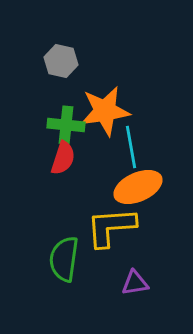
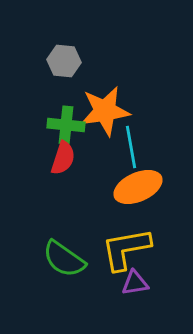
gray hexagon: moved 3 px right; rotated 8 degrees counterclockwise
yellow L-shape: moved 15 px right, 22 px down; rotated 6 degrees counterclockwise
green semicircle: rotated 63 degrees counterclockwise
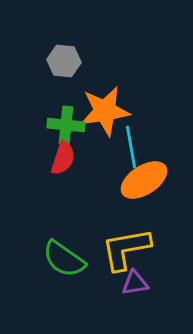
orange ellipse: moved 6 px right, 7 px up; rotated 9 degrees counterclockwise
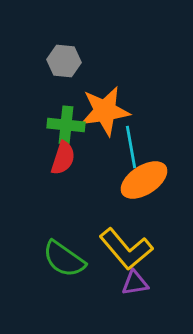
yellow L-shape: rotated 120 degrees counterclockwise
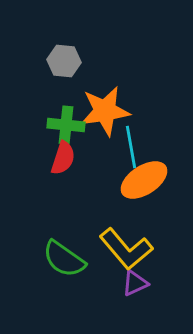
purple triangle: rotated 16 degrees counterclockwise
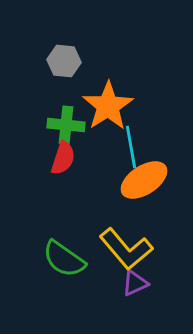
orange star: moved 3 px right, 5 px up; rotated 24 degrees counterclockwise
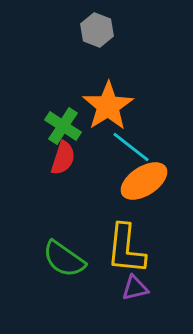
gray hexagon: moved 33 px right, 31 px up; rotated 16 degrees clockwise
green cross: moved 3 px left, 1 px down; rotated 27 degrees clockwise
cyan line: rotated 42 degrees counterclockwise
orange ellipse: moved 1 px down
yellow L-shape: rotated 46 degrees clockwise
purple triangle: moved 5 px down; rotated 12 degrees clockwise
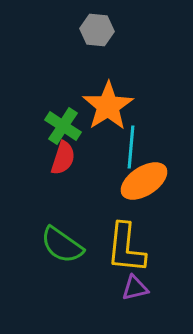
gray hexagon: rotated 16 degrees counterclockwise
cyan line: rotated 57 degrees clockwise
yellow L-shape: moved 1 px up
green semicircle: moved 2 px left, 14 px up
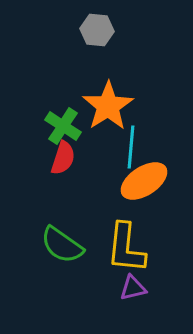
purple triangle: moved 2 px left
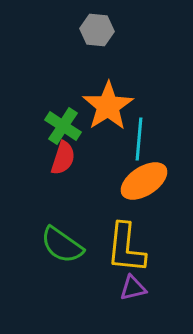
cyan line: moved 8 px right, 8 px up
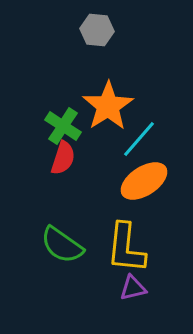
cyan line: rotated 36 degrees clockwise
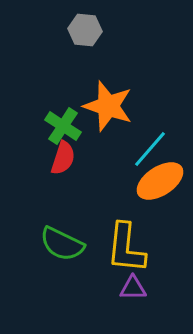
gray hexagon: moved 12 px left
orange star: rotated 21 degrees counterclockwise
cyan line: moved 11 px right, 10 px down
orange ellipse: moved 16 px right
green semicircle: moved 1 px up; rotated 9 degrees counterclockwise
purple triangle: rotated 12 degrees clockwise
